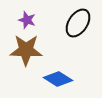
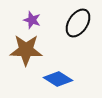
purple star: moved 5 px right
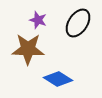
purple star: moved 6 px right
brown star: moved 2 px right, 1 px up
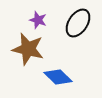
brown star: rotated 12 degrees clockwise
blue diamond: moved 2 px up; rotated 12 degrees clockwise
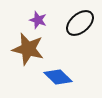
black ellipse: moved 2 px right; rotated 16 degrees clockwise
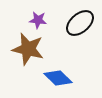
purple star: rotated 12 degrees counterclockwise
blue diamond: moved 1 px down
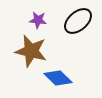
black ellipse: moved 2 px left, 2 px up
brown star: moved 3 px right, 2 px down
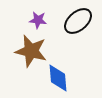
blue diamond: rotated 40 degrees clockwise
